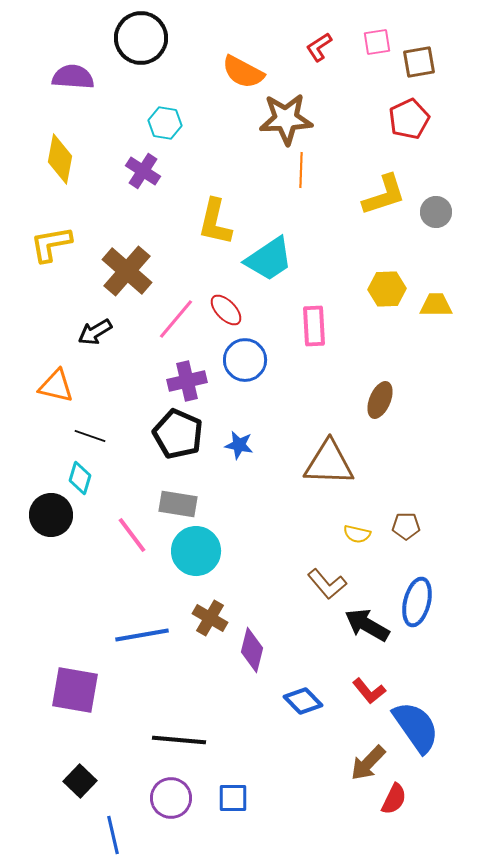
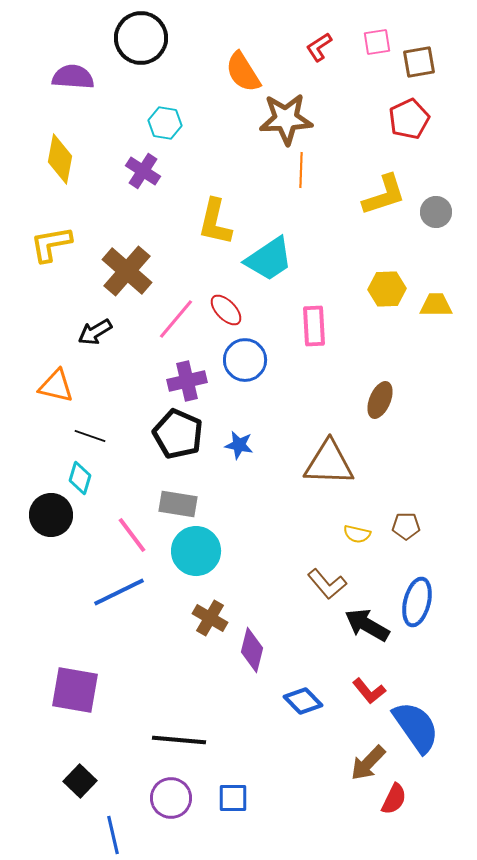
orange semicircle at (243, 72): rotated 30 degrees clockwise
blue line at (142, 635): moved 23 px left, 43 px up; rotated 16 degrees counterclockwise
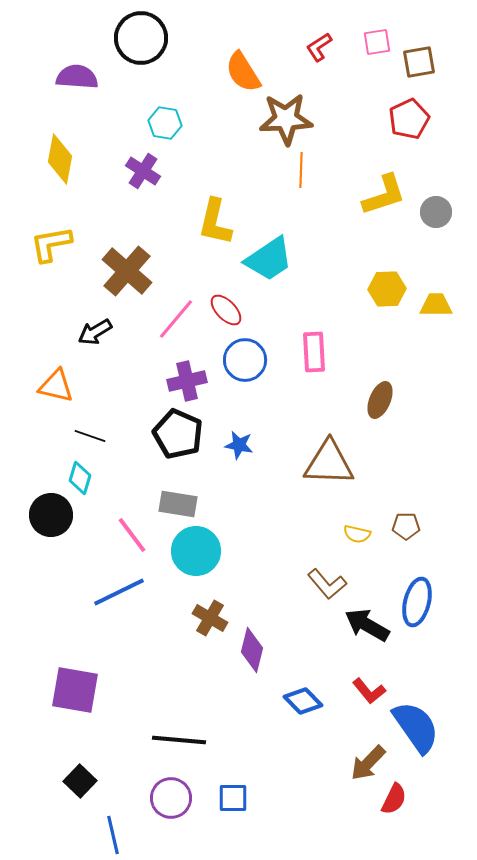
purple semicircle at (73, 77): moved 4 px right
pink rectangle at (314, 326): moved 26 px down
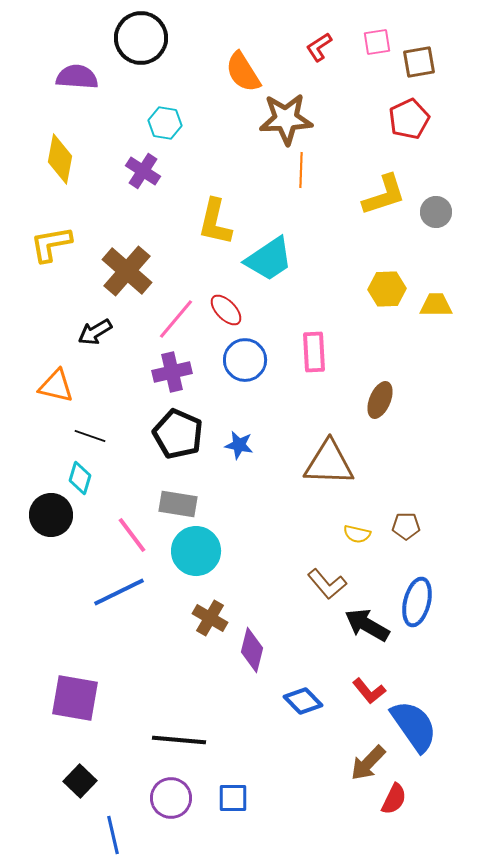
purple cross at (187, 381): moved 15 px left, 9 px up
purple square at (75, 690): moved 8 px down
blue semicircle at (416, 727): moved 2 px left, 1 px up
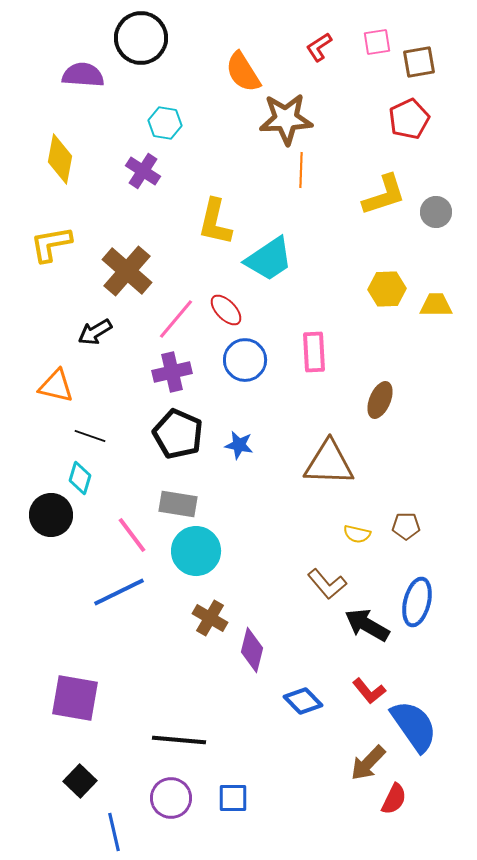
purple semicircle at (77, 77): moved 6 px right, 2 px up
blue line at (113, 835): moved 1 px right, 3 px up
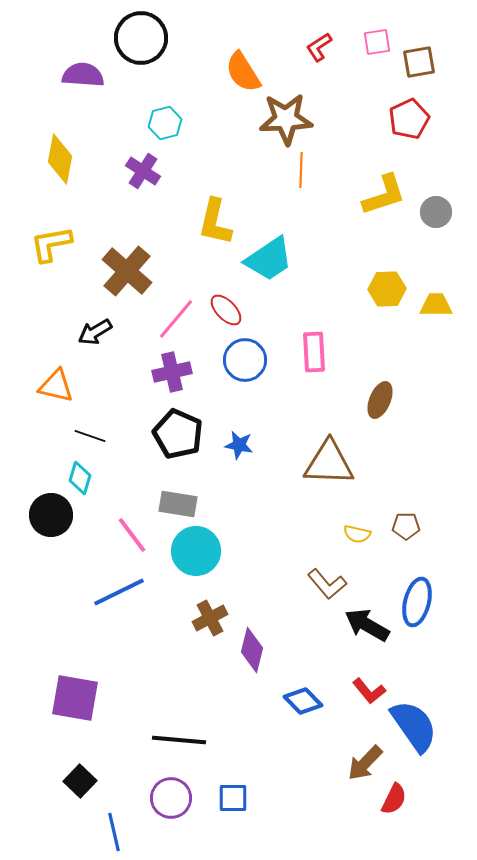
cyan hexagon at (165, 123): rotated 24 degrees counterclockwise
brown cross at (210, 618): rotated 32 degrees clockwise
brown arrow at (368, 763): moved 3 px left
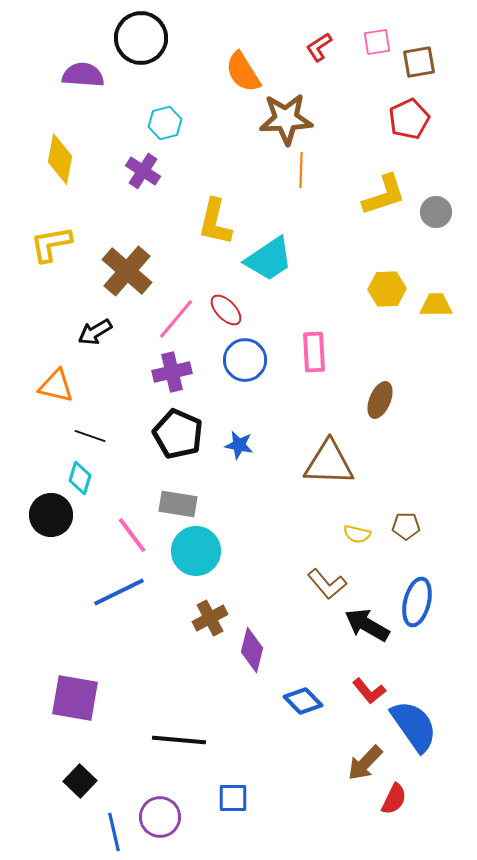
purple circle at (171, 798): moved 11 px left, 19 px down
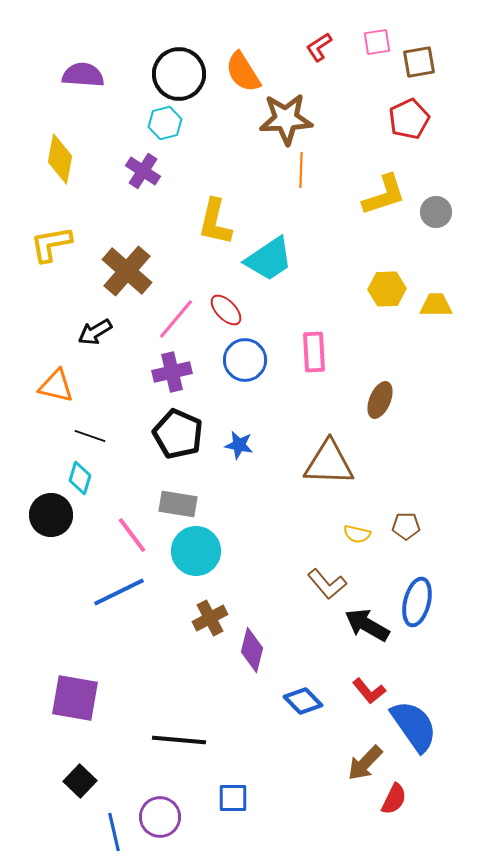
black circle at (141, 38): moved 38 px right, 36 px down
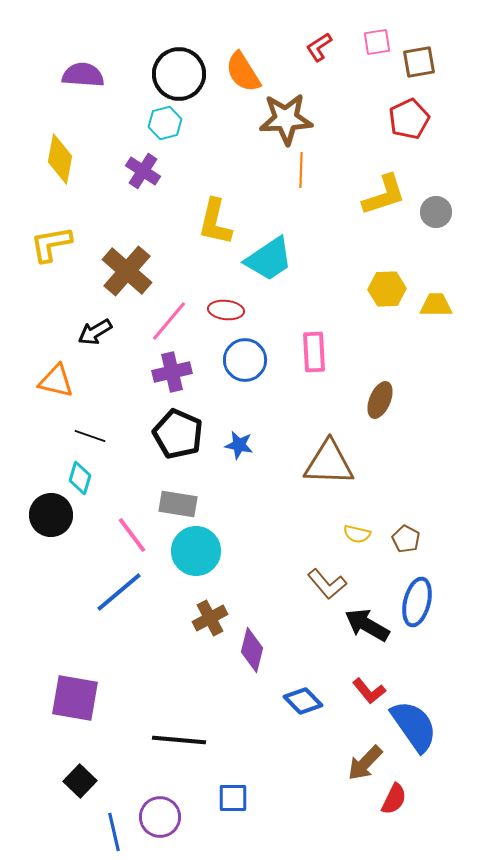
red ellipse at (226, 310): rotated 40 degrees counterclockwise
pink line at (176, 319): moved 7 px left, 2 px down
orange triangle at (56, 386): moved 5 px up
brown pentagon at (406, 526): moved 13 px down; rotated 28 degrees clockwise
blue line at (119, 592): rotated 14 degrees counterclockwise
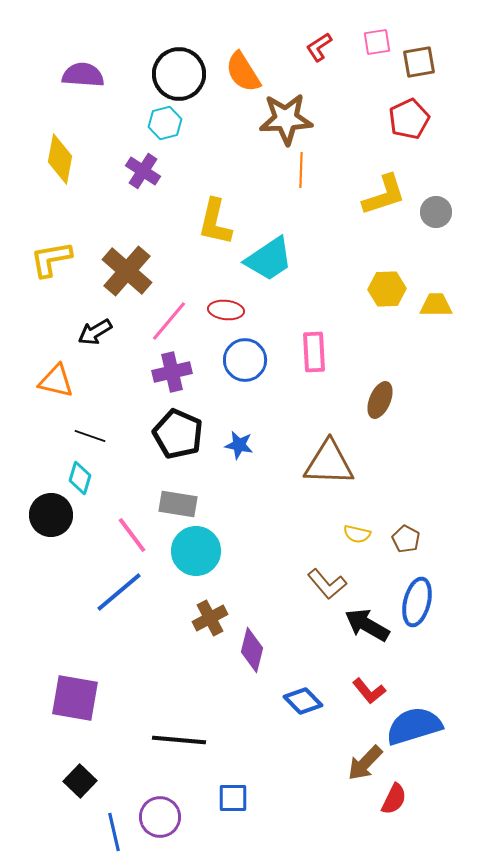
yellow L-shape at (51, 244): moved 15 px down
blue semicircle at (414, 726): rotated 72 degrees counterclockwise
